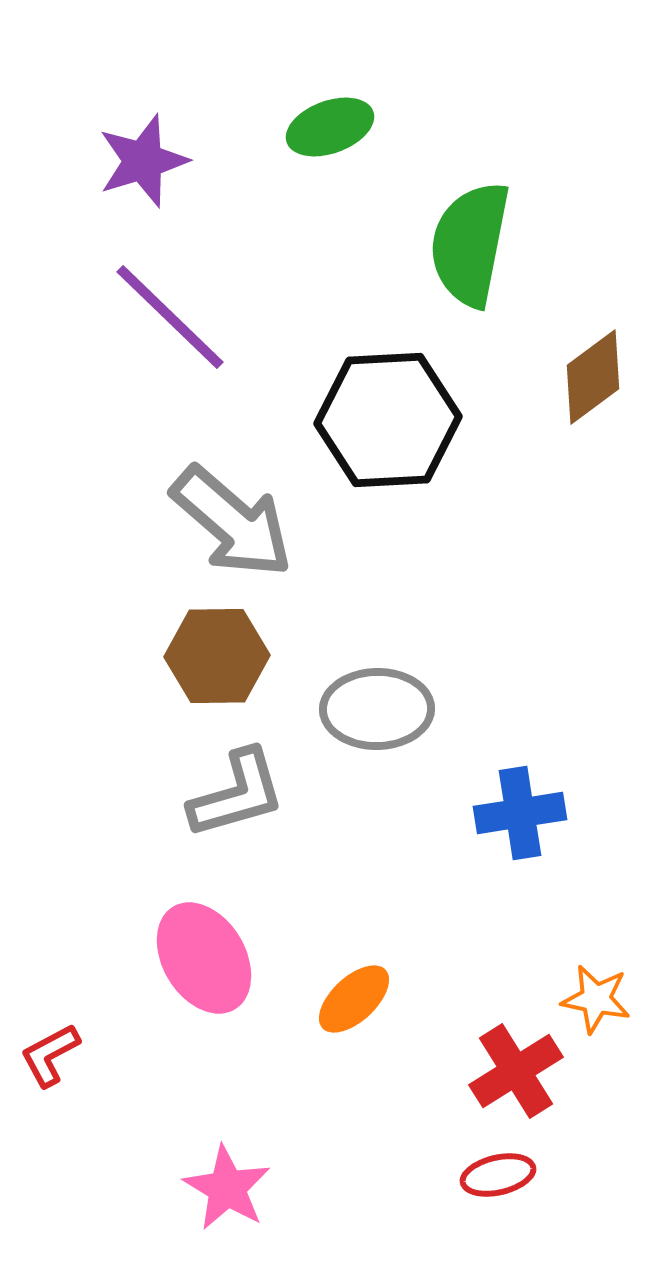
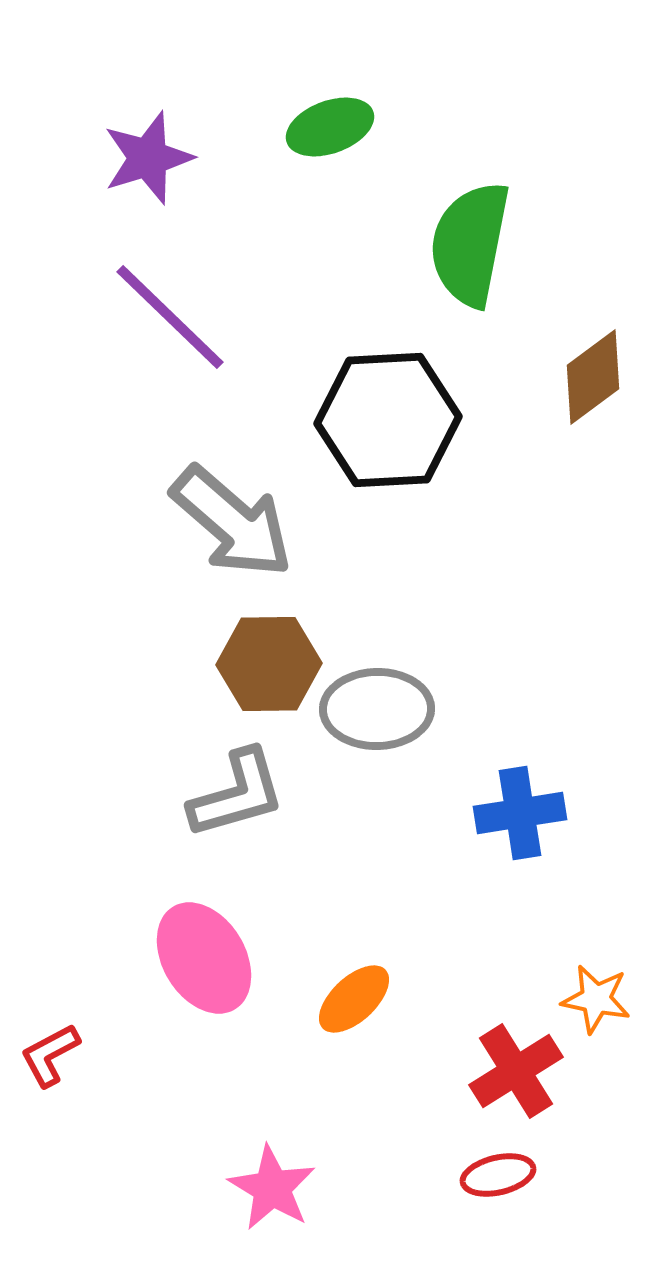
purple star: moved 5 px right, 3 px up
brown hexagon: moved 52 px right, 8 px down
pink star: moved 45 px right
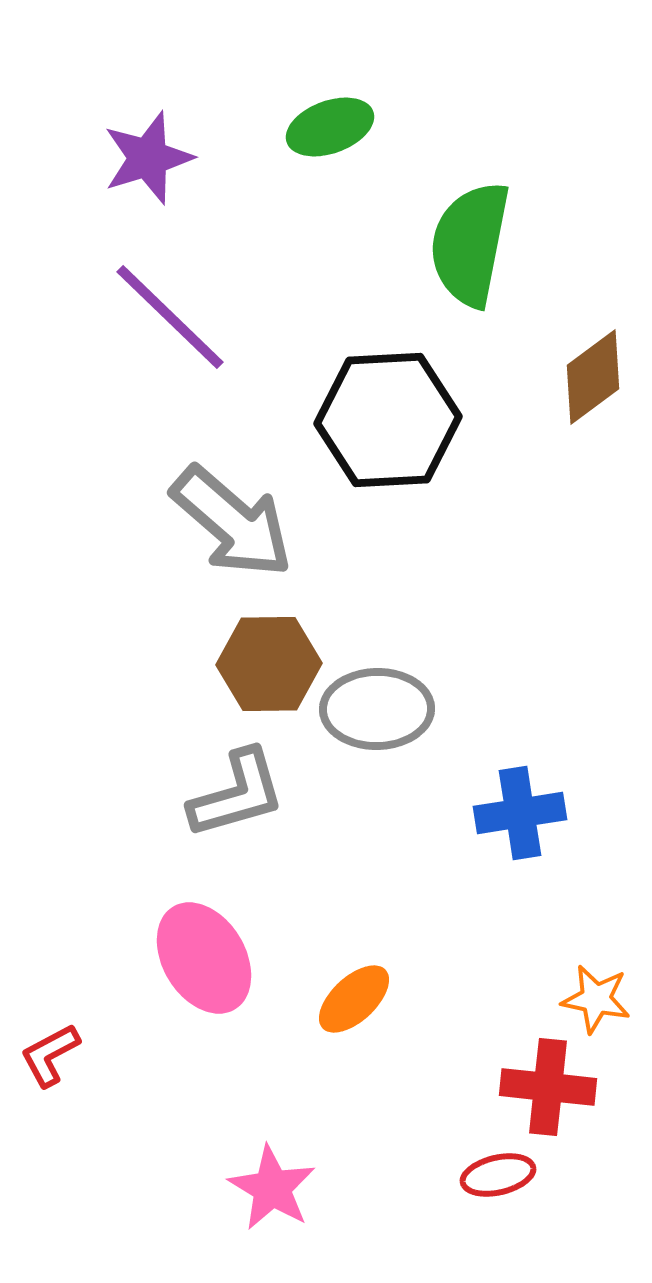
red cross: moved 32 px right, 16 px down; rotated 38 degrees clockwise
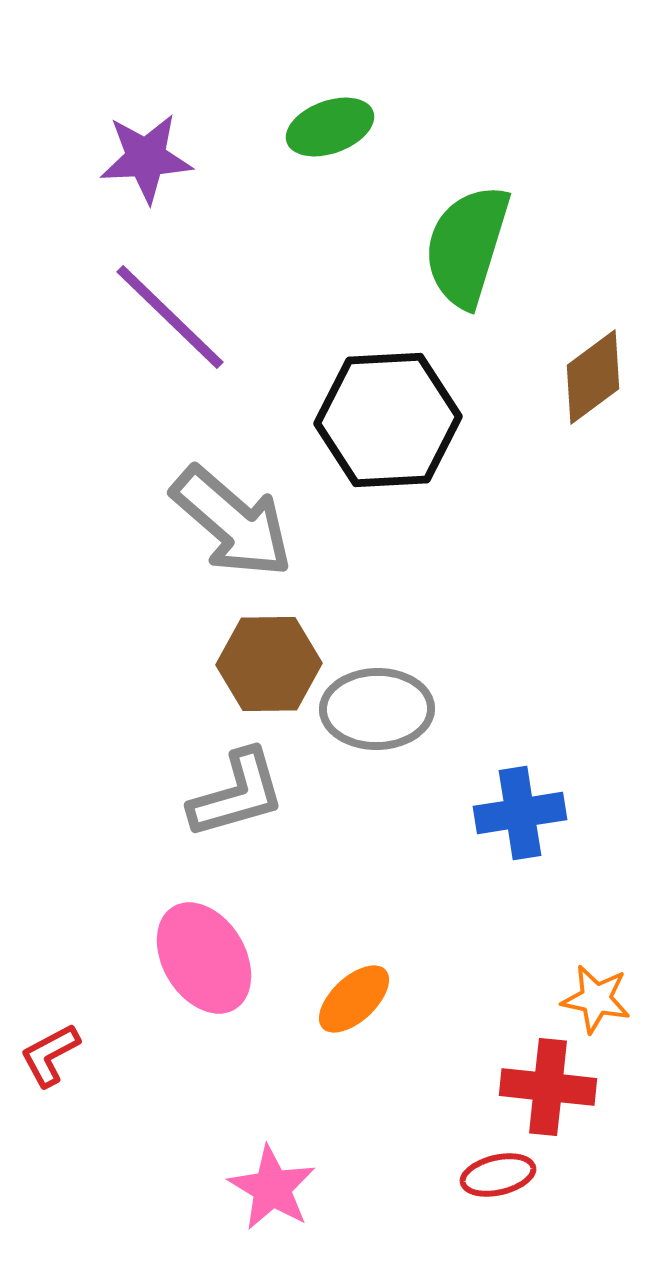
purple star: moved 2 px left; rotated 14 degrees clockwise
green semicircle: moved 3 px left, 2 px down; rotated 6 degrees clockwise
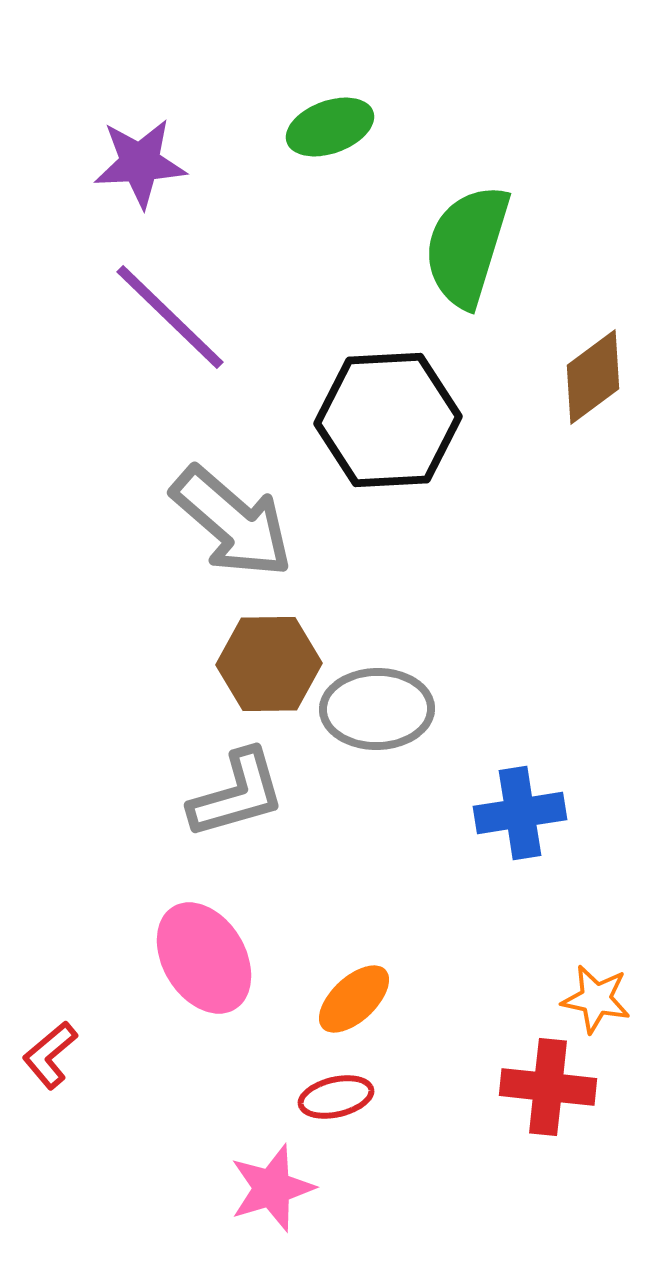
purple star: moved 6 px left, 5 px down
red L-shape: rotated 12 degrees counterclockwise
red ellipse: moved 162 px left, 78 px up
pink star: rotated 24 degrees clockwise
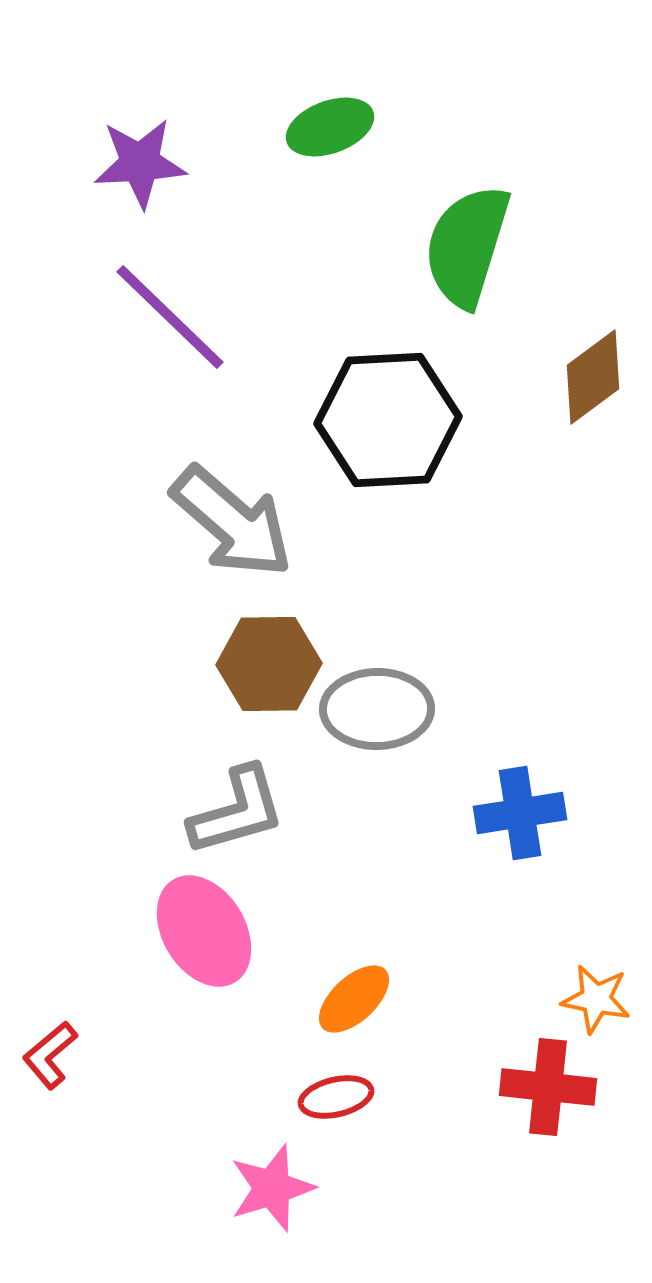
gray L-shape: moved 17 px down
pink ellipse: moved 27 px up
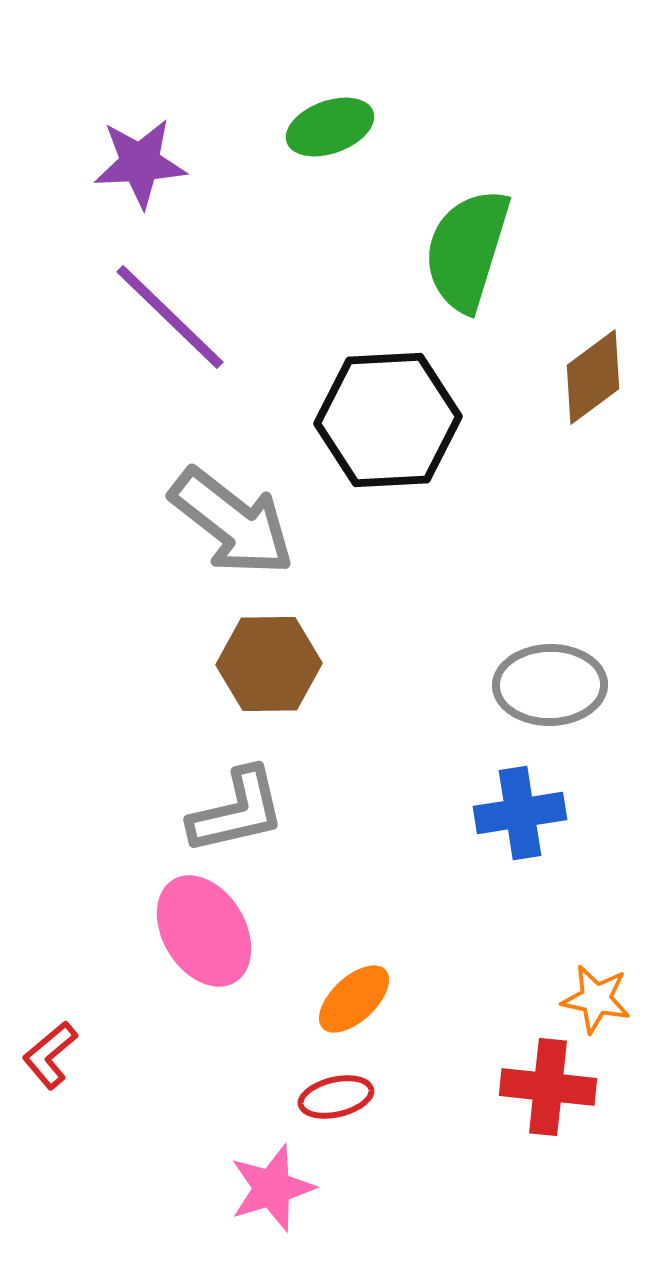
green semicircle: moved 4 px down
gray arrow: rotated 3 degrees counterclockwise
gray ellipse: moved 173 px right, 24 px up
gray L-shape: rotated 3 degrees clockwise
